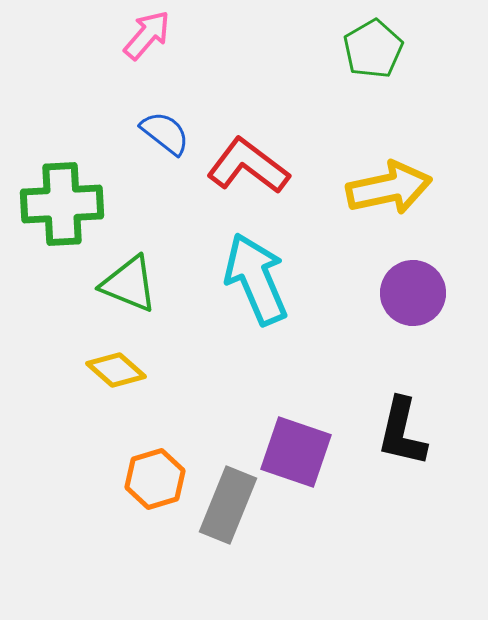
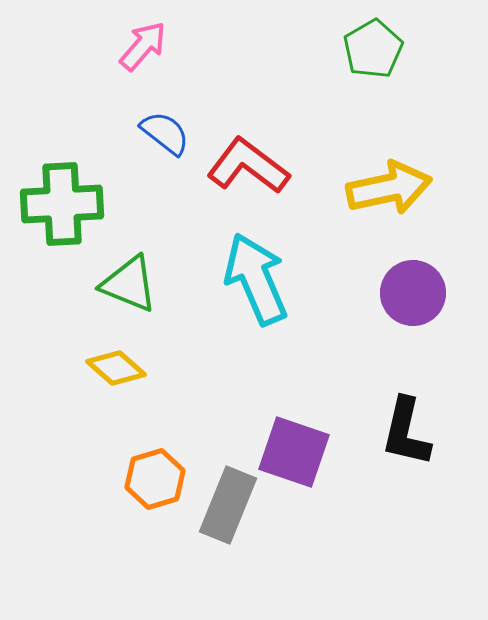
pink arrow: moved 4 px left, 11 px down
yellow diamond: moved 2 px up
black L-shape: moved 4 px right
purple square: moved 2 px left
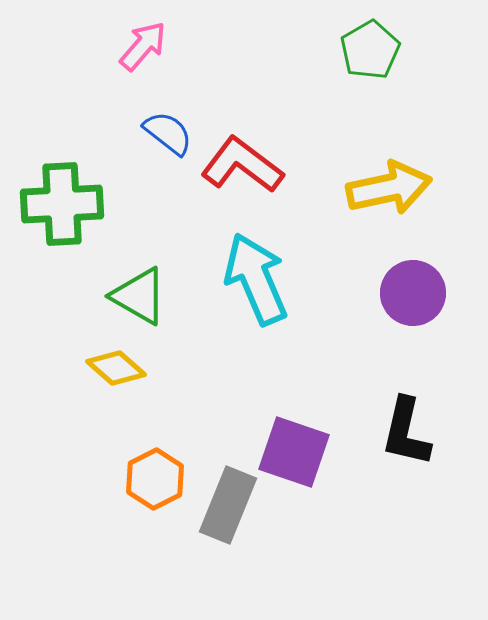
green pentagon: moved 3 px left, 1 px down
blue semicircle: moved 3 px right
red L-shape: moved 6 px left, 1 px up
green triangle: moved 10 px right, 12 px down; rotated 8 degrees clockwise
orange hexagon: rotated 10 degrees counterclockwise
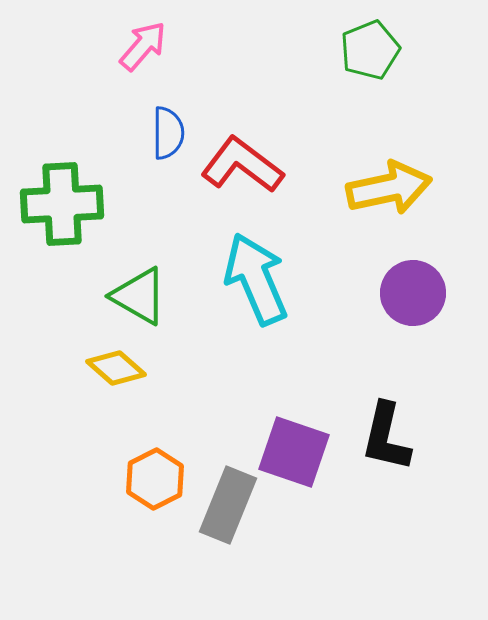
green pentagon: rotated 8 degrees clockwise
blue semicircle: rotated 52 degrees clockwise
black L-shape: moved 20 px left, 5 px down
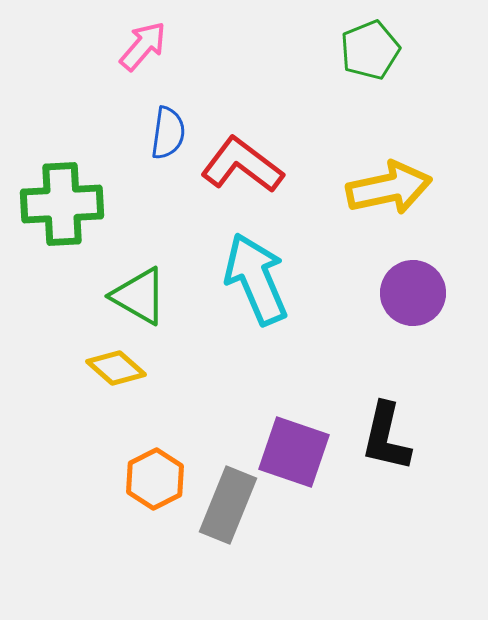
blue semicircle: rotated 8 degrees clockwise
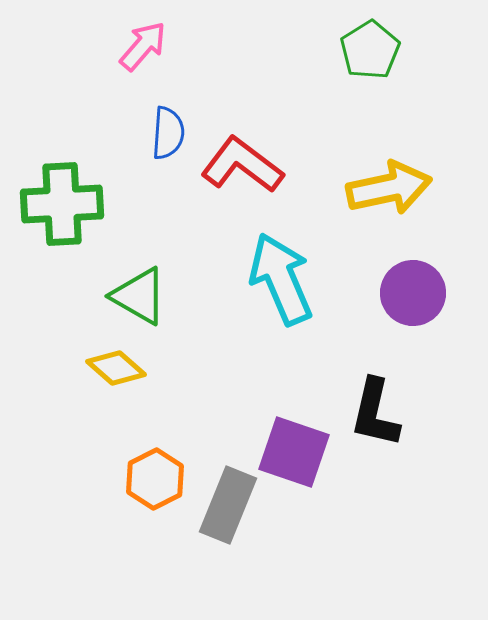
green pentagon: rotated 10 degrees counterclockwise
blue semicircle: rotated 4 degrees counterclockwise
cyan arrow: moved 25 px right
black L-shape: moved 11 px left, 24 px up
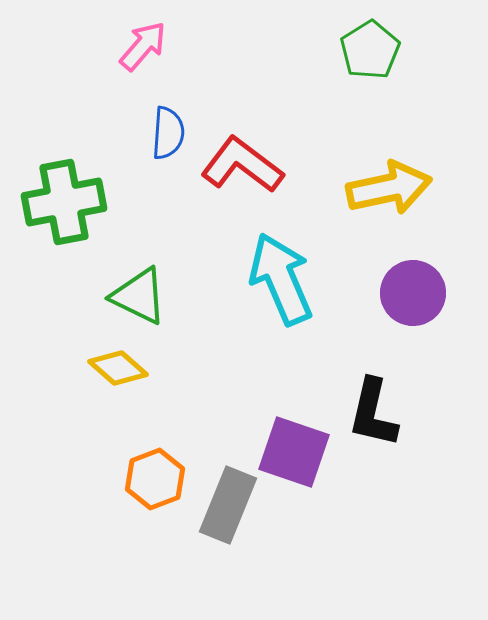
green cross: moved 2 px right, 2 px up; rotated 8 degrees counterclockwise
green triangle: rotated 4 degrees counterclockwise
yellow diamond: moved 2 px right
black L-shape: moved 2 px left
orange hexagon: rotated 6 degrees clockwise
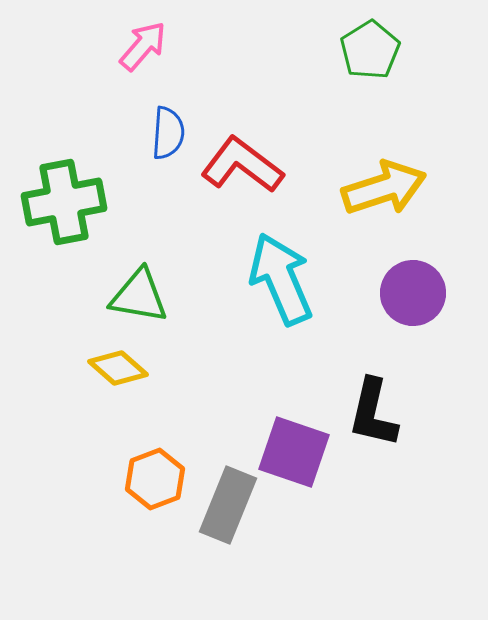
yellow arrow: moved 5 px left; rotated 6 degrees counterclockwise
green triangle: rotated 16 degrees counterclockwise
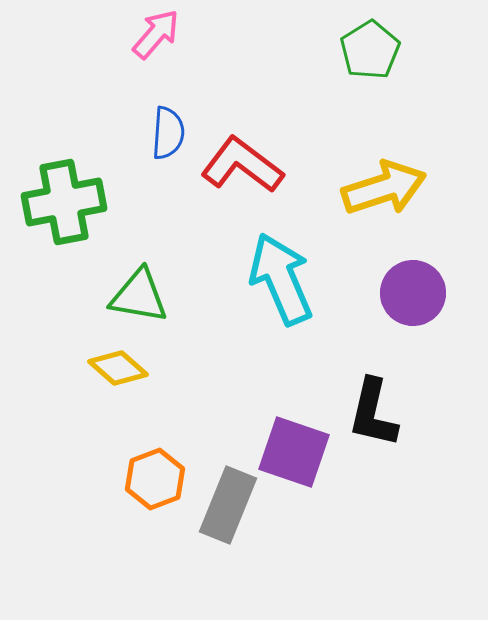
pink arrow: moved 13 px right, 12 px up
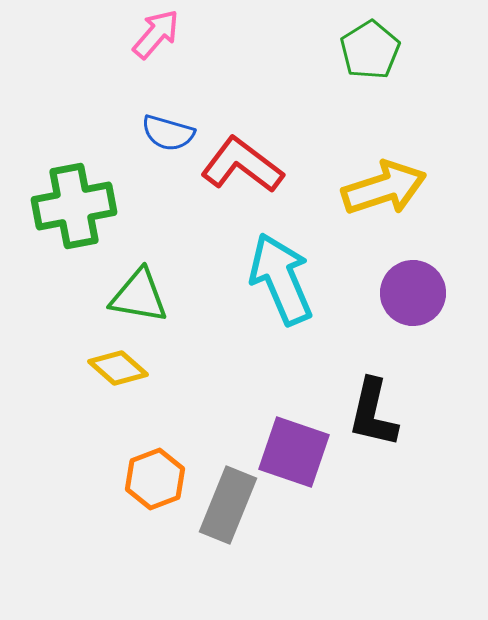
blue semicircle: rotated 102 degrees clockwise
green cross: moved 10 px right, 4 px down
